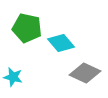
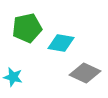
green pentagon: rotated 24 degrees counterclockwise
cyan diamond: rotated 40 degrees counterclockwise
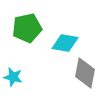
cyan diamond: moved 4 px right
gray diamond: rotated 76 degrees clockwise
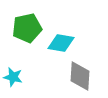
cyan diamond: moved 4 px left
gray diamond: moved 5 px left, 3 px down; rotated 8 degrees counterclockwise
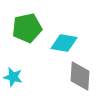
cyan diamond: moved 3 px right
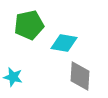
green pentagon: moved 2 px right, 3 px up
